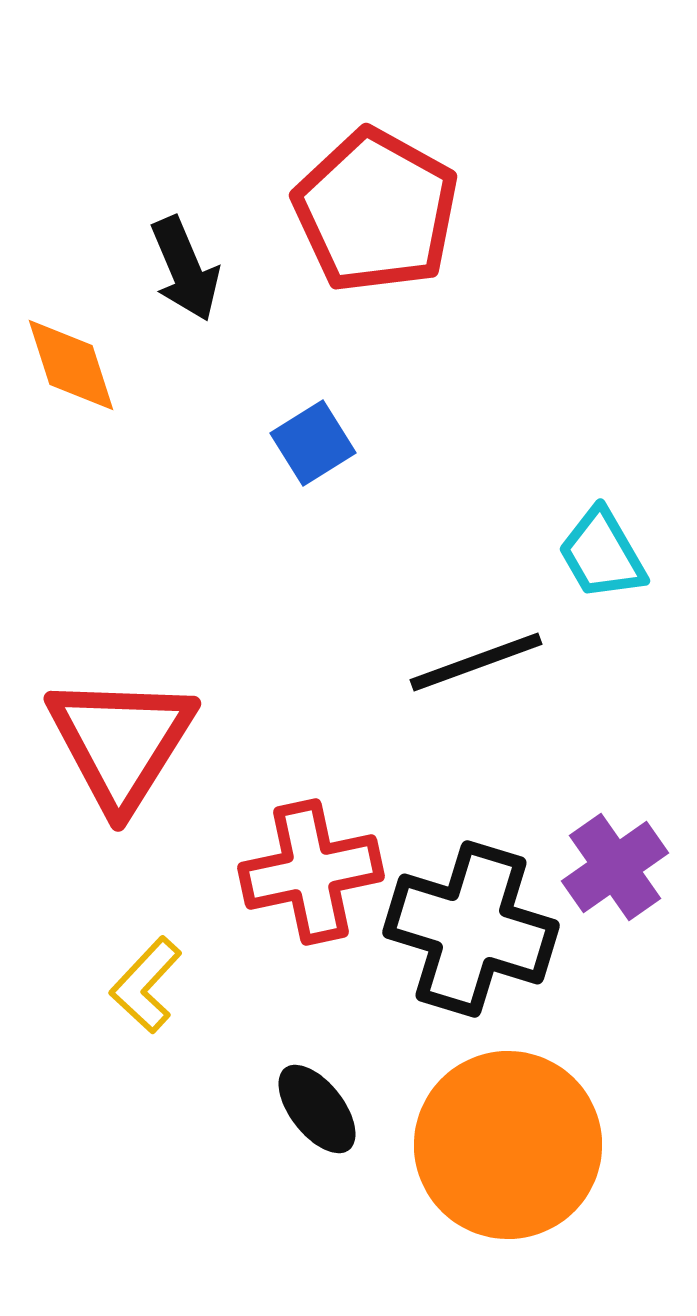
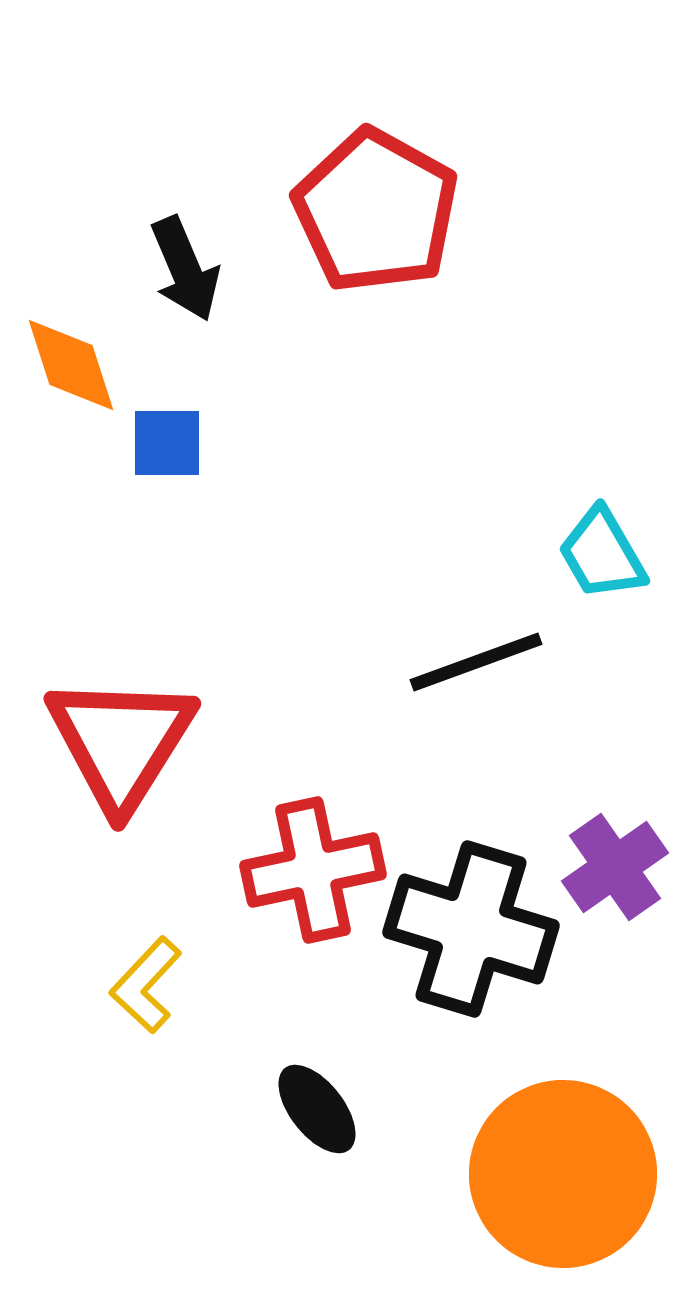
blue square: moved 146 px left; rotated 32 degrees clockwise
red cross: moved 2 px right, 2 px up
orange circle: moved 55 px right, 29 px down
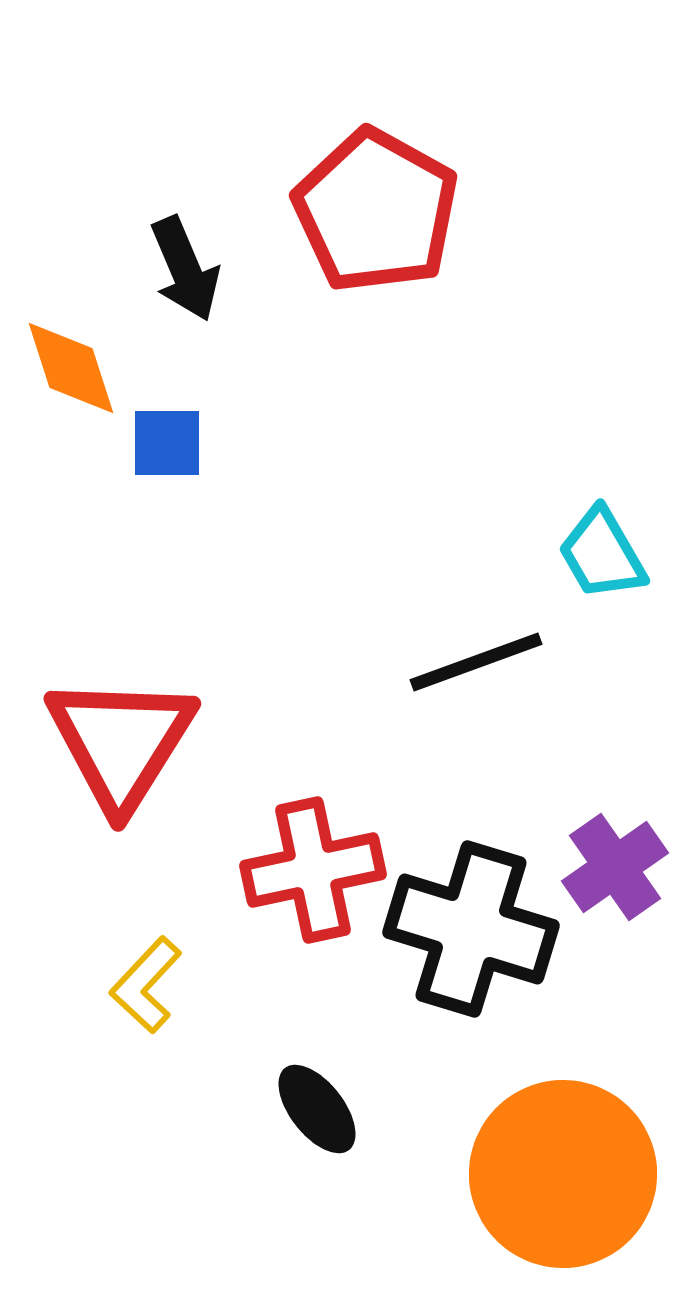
orange diamond: moved 3 px down
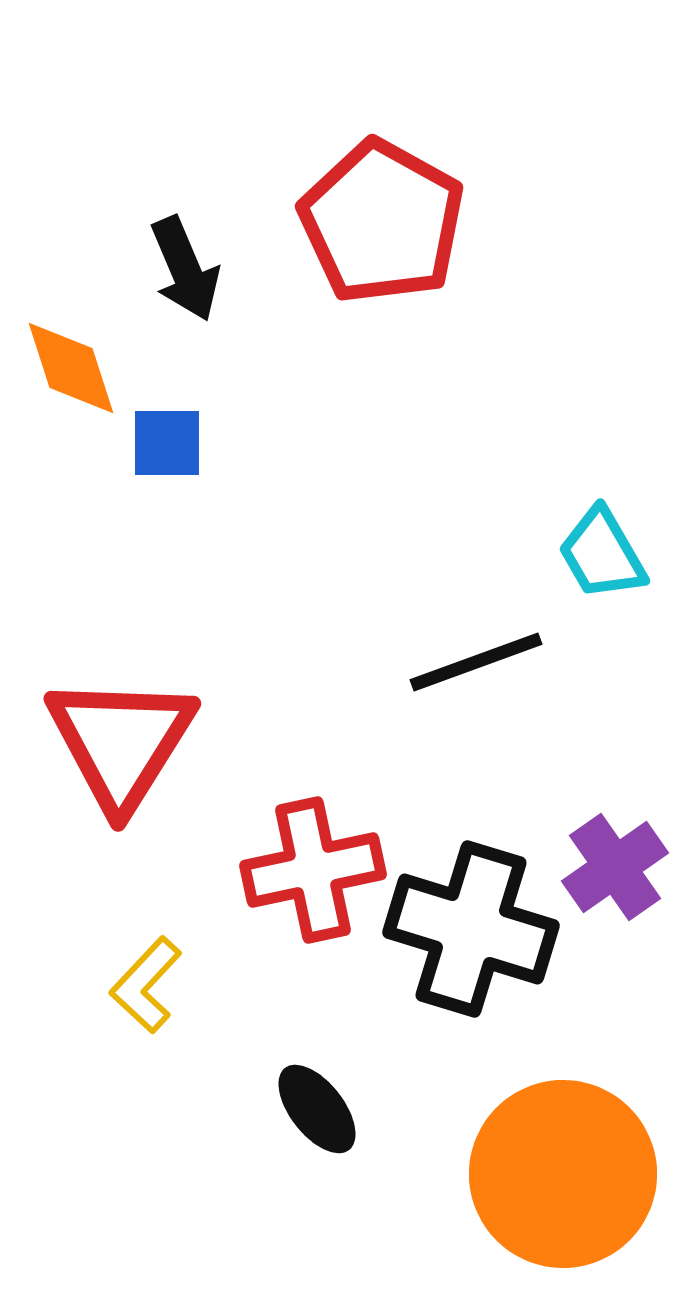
red pentagon: moved 6 px right, 11 px down
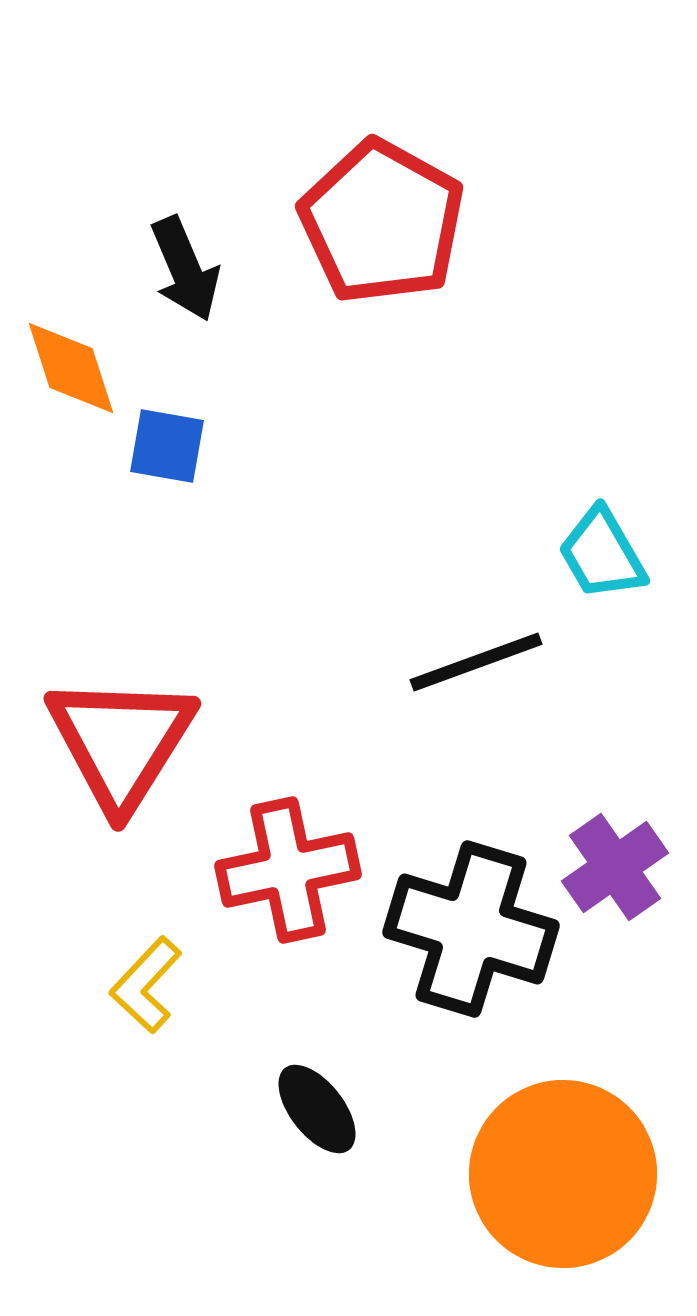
blue square: moved 3 px down; rotated 10 degrees clockwise
red cross: moved 25 px left
